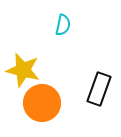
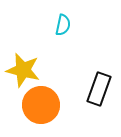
orange circle: moved 1 px left, 2 px down
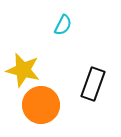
cyan semicircle: rotated 15 degrees clockwise
black rectangle: moved 6 px left, 5 px up
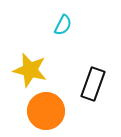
yellow star: moved 7 px right
orange circle: moved 5 px right, 6 px down
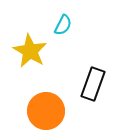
yellow star: moved 19 px up; rotated 16 degrees clockwise
